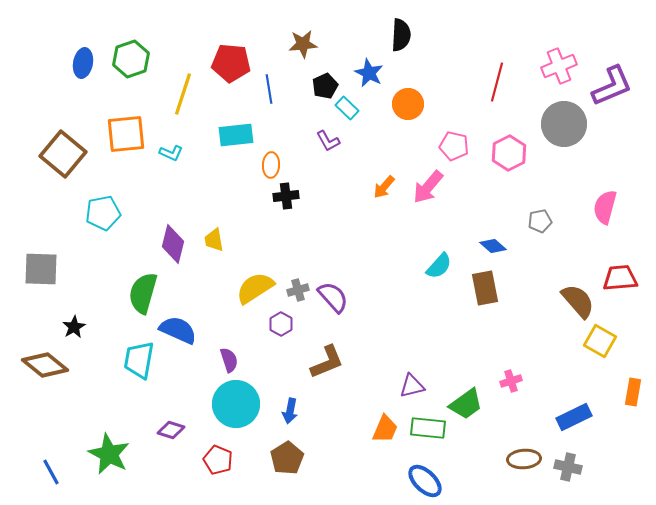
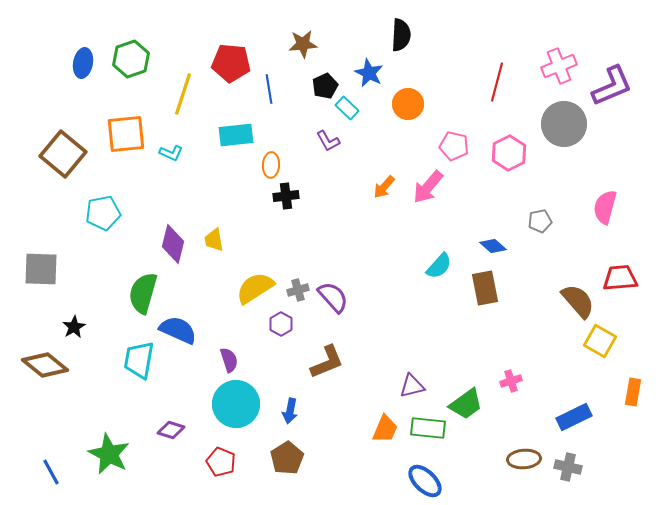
red pentagon at (218, 460): moved 3 px right, 2 px down
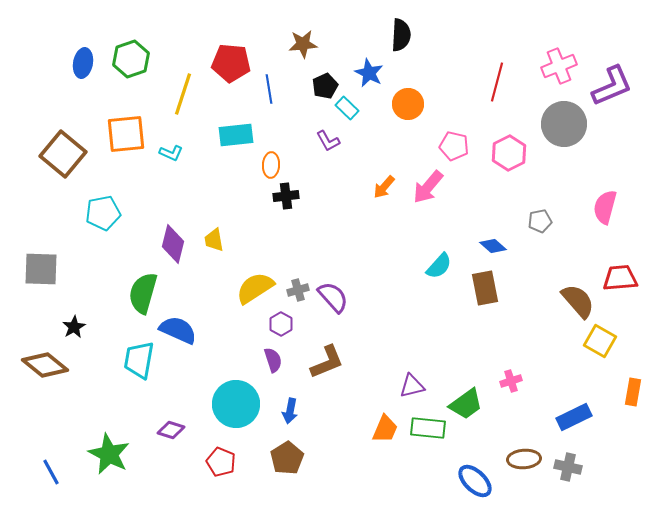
purple semicircle at (229, 360): moved 44 px right
blue ellipse at (425, 481): moved 50 px right
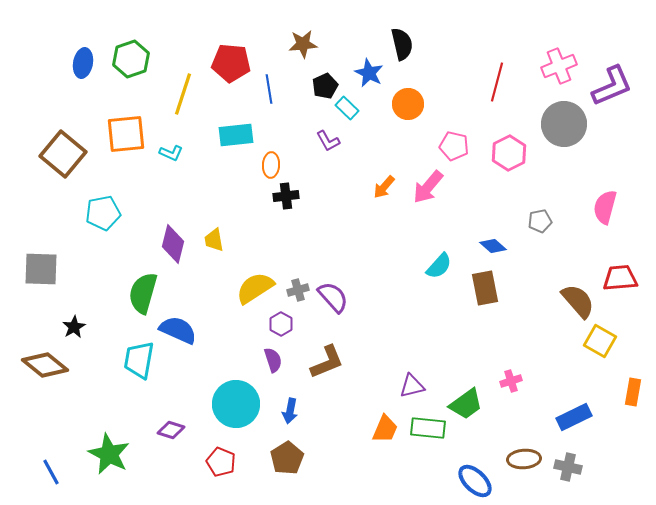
black semicircle at (401, 35): moved 1 px right, 9 px down; rotated 16 degrees counterclockwise
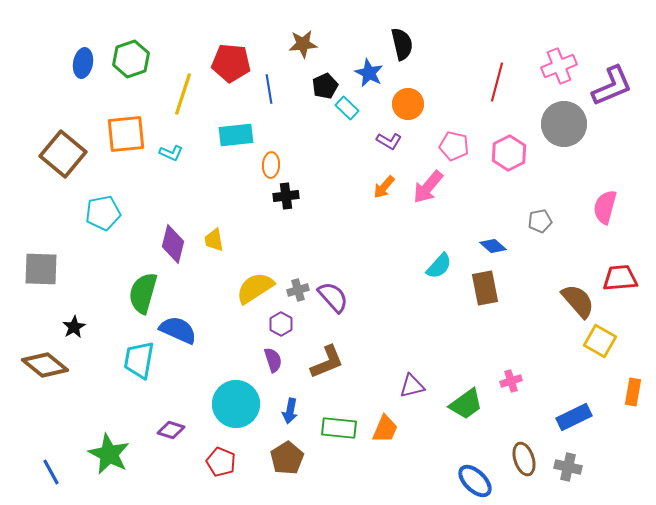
purple L-shape at (328, 141): moved 61 px right; rotated 30 degrees counterclockwise
green rectangle at (428, 428): moved 89 px left
brown ellipse at (524, 459): rotated 76 degrees clockwise
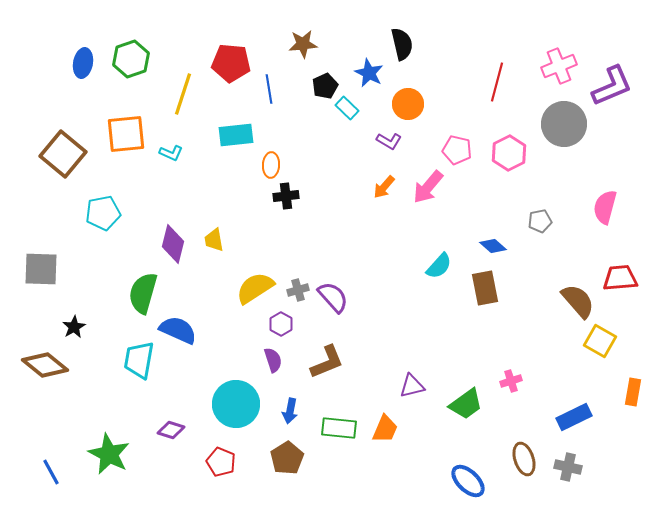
pink pentagon at (454, 146): moved 3 px right, 4 px down
blue ellipse at (475, 481): moved 7 px left
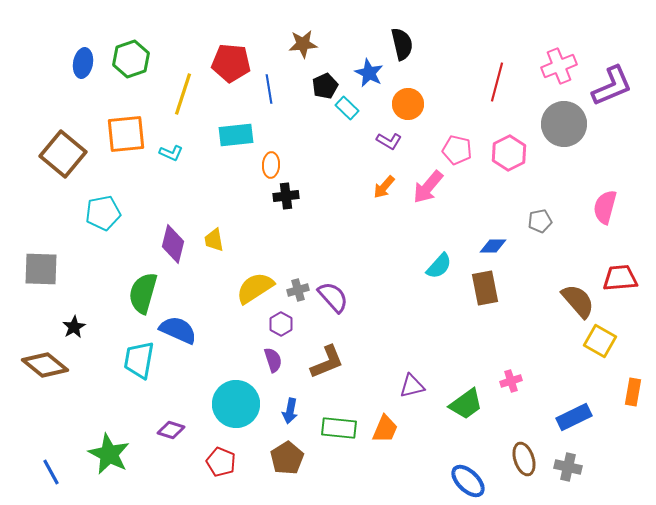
blue diamond at (493, 246): rotated 40 degrees counterclockwise
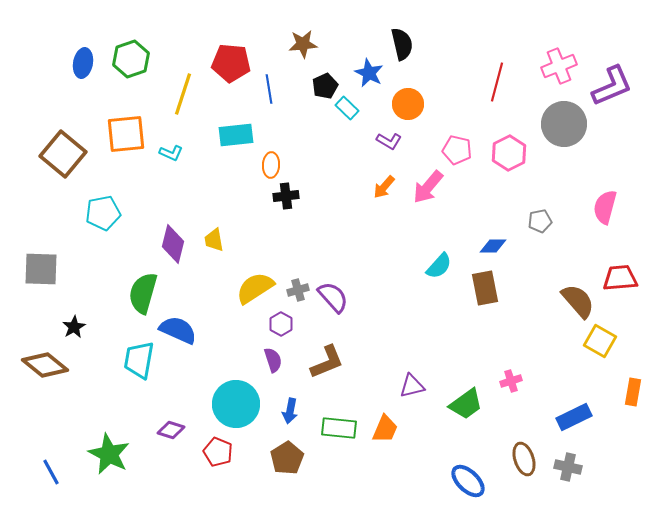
red pentagon at (221, 462): moved 3 px left, 10 px up
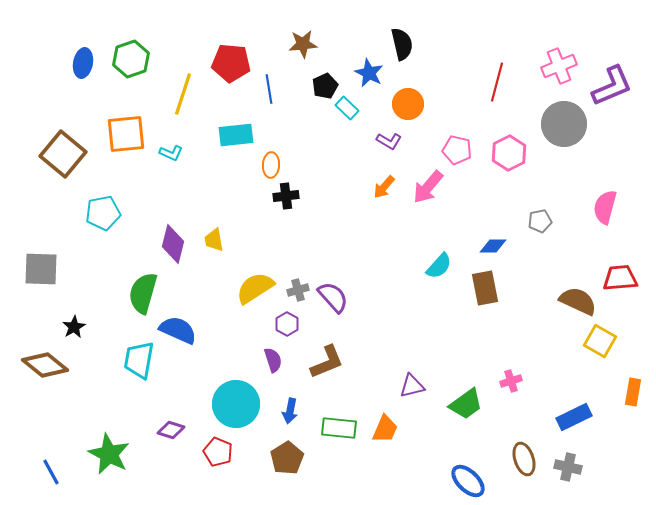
brown semicircle at (578, 301): rotated 24 degrees counterclockwise
purple hexagon at (281, 324): moved 6 px right
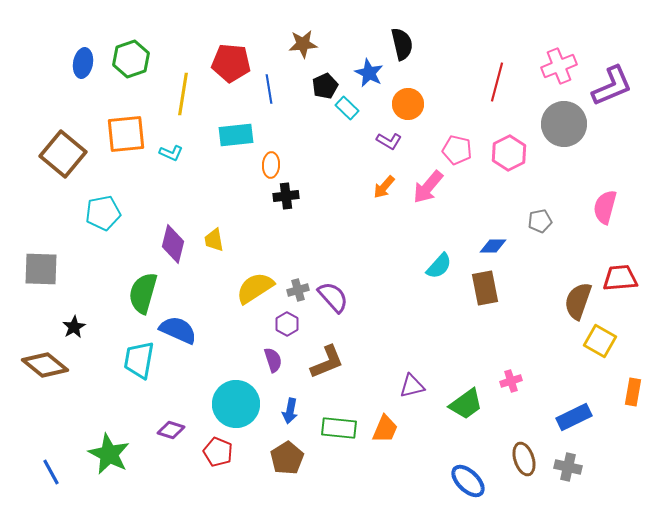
yellow line at (183, 94): rotated 9 degrees counterclockwise
brown semicircle at (578, 301): rotated 96 degrees counterclockwise
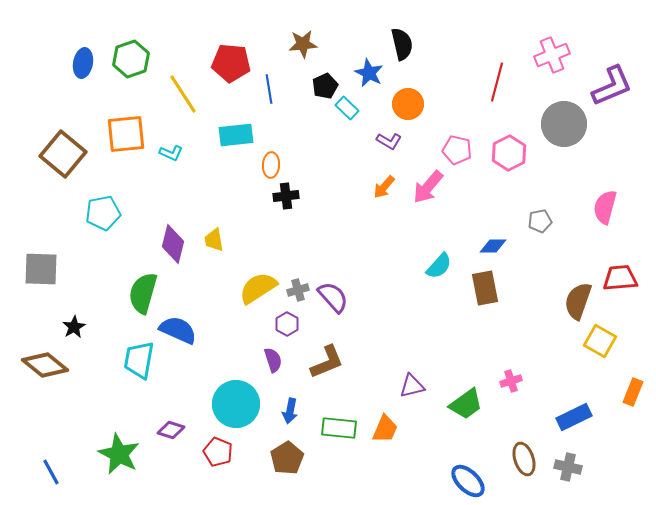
pink cross at (559, 66): moved 7 px left, 11 px up
yellow line at (183, 94): rotated 42 degrees counterclockwise
yellow semicircle at (255, 288): moved 3 px right
orange rectangle at (633, 392): rotated 12 degrees clockwise
green star at (109, 454): moved 10 px right
